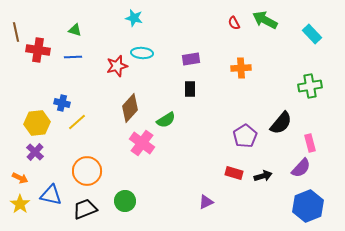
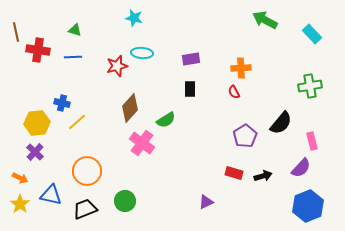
red semicircle: moved 69 px down
pink rectangle: moved 2 px right, 2 px up
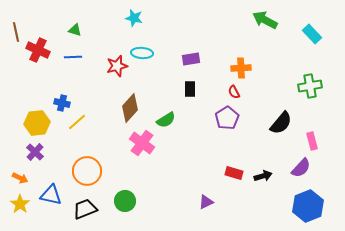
red cross: rotated 15 degrees clockwise
purple pentagon: moved 18 px left, 18 px up
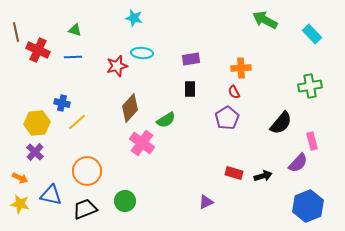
purple semicircle: moved 3 px left, 5 px up
yellow star: rotated 24 degrees counterclockwise
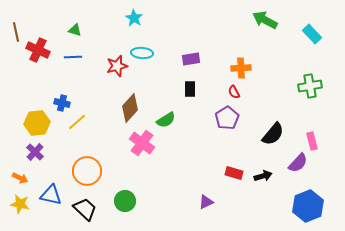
cyan star: rotated 18 degrees clockwise
black semicircle: moved 8 px left, 11 px down
black trapezoid: rotated 65 degrees clockwise
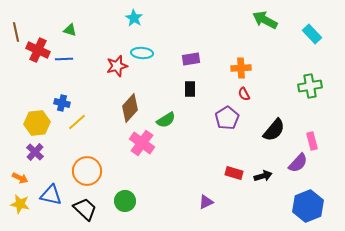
green triangle: moved 5 px left
blue line: moved 9 px left, 2 px down
red semicircle: moved 10 px right, 2 px down
black semicircle: moved 1 px right, 4 px up
